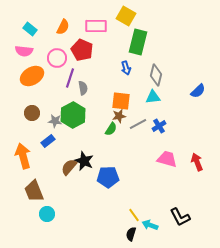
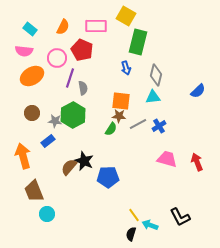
brown star: rotated 16 degrees clockwise
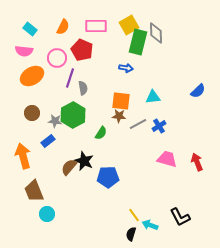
yellow square: moved 3 px right, 9 px down; rotated 30 degrees clockwise
blue arrow: rotated 64 degrees counterclockwise
gray diamond: moved 42 px up; rotated 15 degrees counterclockwise
green semicircle: moved 10 px left, 4 px down
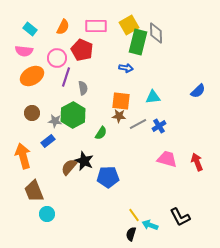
purple line: moved 4 px left, 1 px up
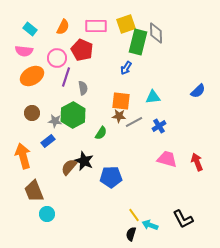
yellow square: moved 3 px left, 1 px up; rotated 12 degrees clockwise
blue arrow: rotated 112 degrees clockwise
gray line: moved 4 px left, 2 px up
blue pentagon: moved 3 px right
black L-shape: moved 3 px right, 2 px down
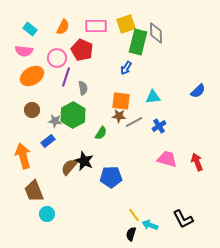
brown circle: moved 3 px up
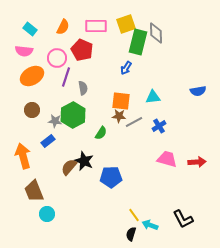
blue semicircle: rotated 35 degrees clockwise
red arrow: rotated 108 degrees clockwise
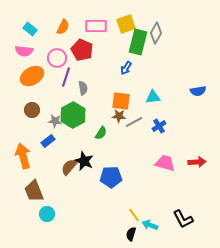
gray diamond: rotated 30 degrees clockwise
pink trapezoid: moved 2 px left, 4 px down
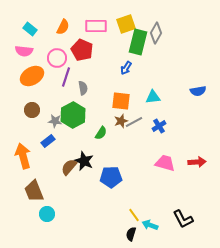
brown star: moved 2 px right, 5 px down; rotated 24 degrees counterclockwise
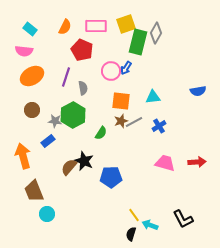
orange semicircle: moved 2 px right
pink circle: moved 54 px right, 13 px down
